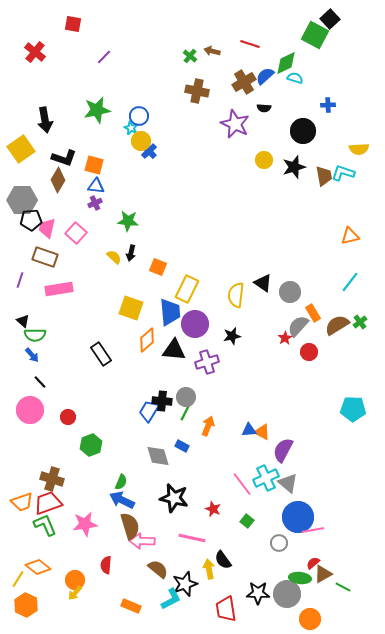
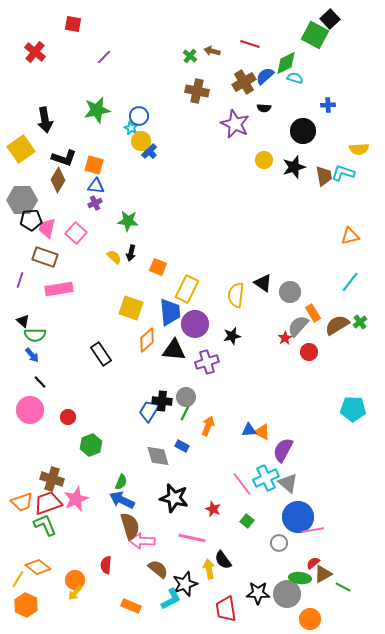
pink star at (85, 524): moved 9 px left, 25 px up; rotated 15 degrees counterclockwise
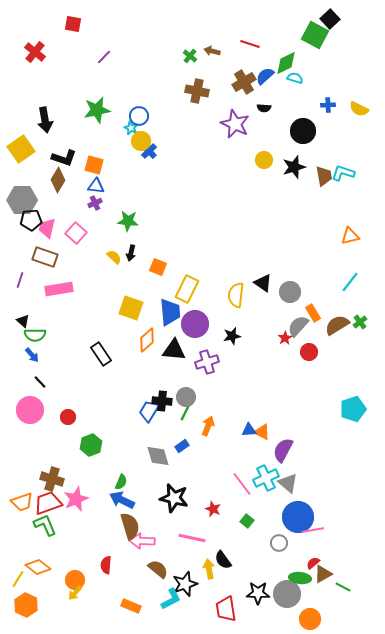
yellow semicircle at (359, 149): moved 40 px up; rotated 30 degrees clockwise
cyan pentagon at (353, 409): rotated 20 degrees counterclockwise
blue rectangle at (182, 446): rotated 64 degrees counterclockwise
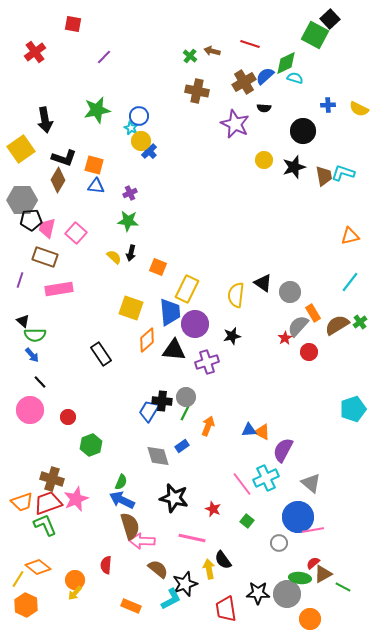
red cross at (35, 52): rotated 15 degrees clockwise
purple cross at (95, 203): moved 35 px right, 10 px up
gray triangle at (288, 483): moved 23 px right
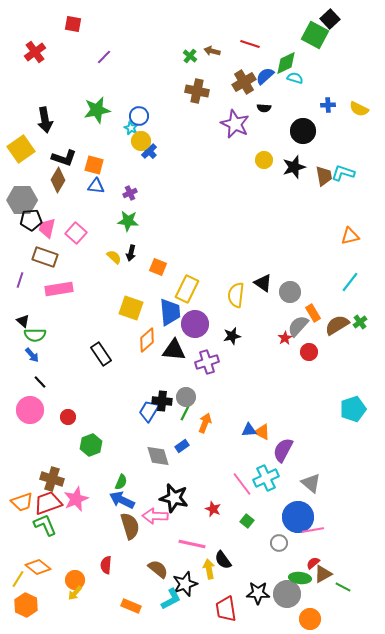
orange arrow at (208, 426): moved 3 px left, 3 px up
pink line at (192, 538): moved 6 px down
pink arrow at (142, 541): moved 13 px right, 25 px up
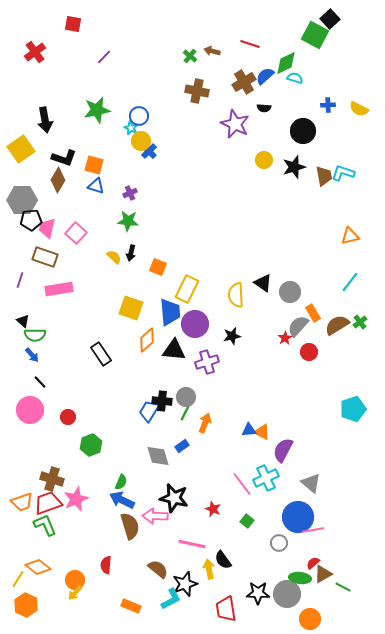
blue triangle at (96, 186): rotated 12 degrees clockwise
yellow semicircle at (236, 295): rotated 10 degrees counterclockwise
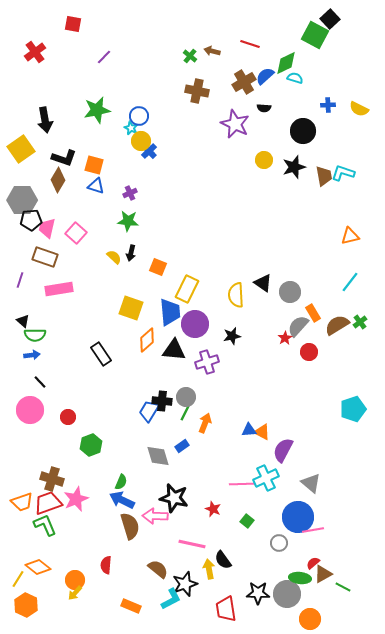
blue arrow at (32, 355): rotated 56 degrees counterclockwise
pink line at (242, 484): rotated 55 degrees counterclockwise
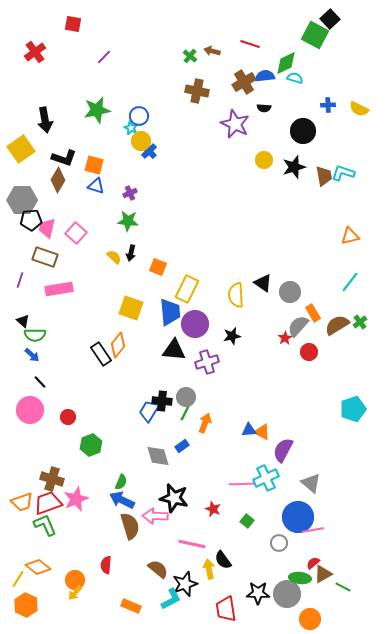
blue semicircle at (265, 76): rotated 36 degrees clockwise
orange diamond at (147, 340): moved 29 px left, 5 px down; rotated 10 degrees counterclockwise
blue arrow at (32, 355): rotated 49 degrees clockwise
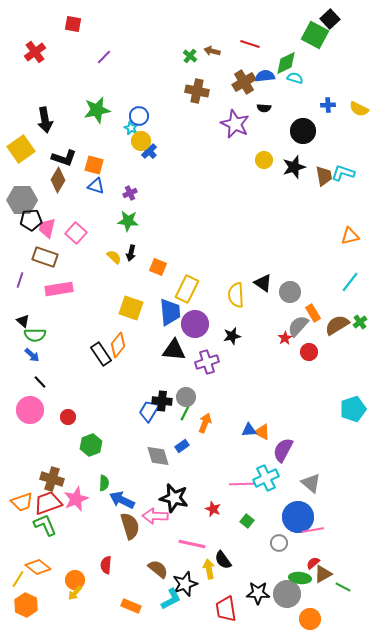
green semicircle at (121, 482): moved 17 px left, 1 px down; rotated 21 degrees counterclockwise
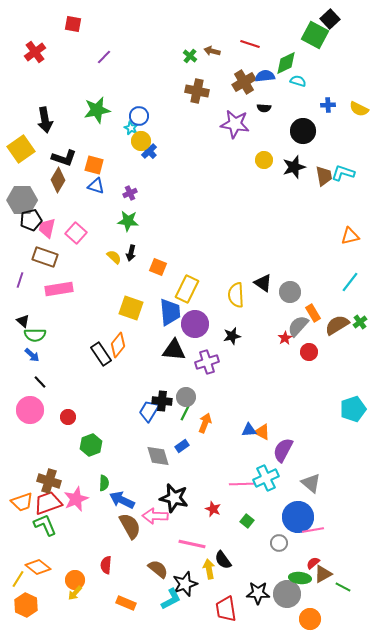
cyan semicircle at (295, 78): moved 3 px right, 3 px down
purple star at (235, 124): rotated 16 degrees counterclockwise
black pentagon at (31, 220): rotated 10 degrees counterclockwise
brown cross at (52, 479): moved 3 px left, 2 px down
brown semicircle at (130, 526): rotated 12 degrees counterclockwise
orange rectangle at (131, 606): moved 5 px left, 3 px up
